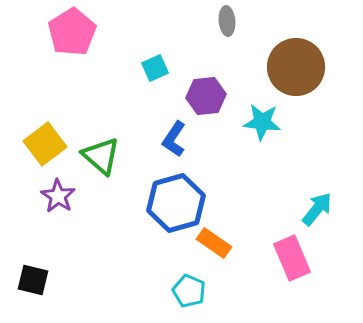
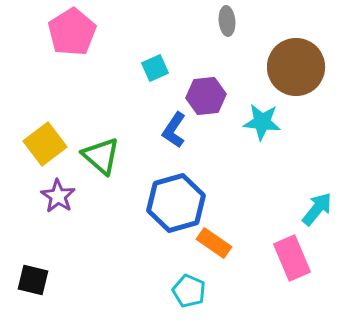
blue L-shape: moved 9 px up
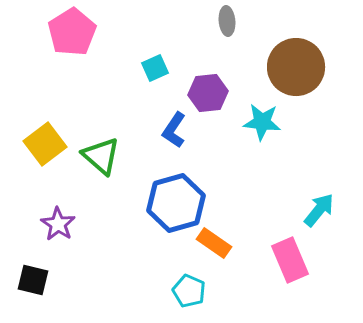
purple hexagon: moved 2 px right, 3 px up
purple star: moved 28 px down
cyan arrow: moved 2 px right, 1 px down
pink rectangle: moved 2 px left, 2 px down
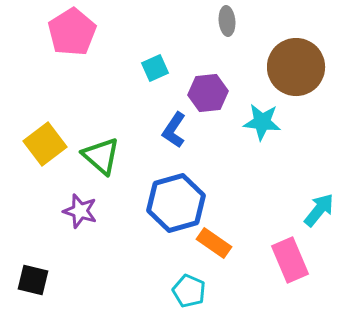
purple star: moved 22 px right, 13 px up; rotated 16 degrees counterclockwise
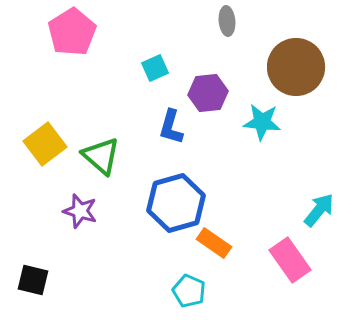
blue L-shape: moved 3 px left, 3 px up; rotated 18 degrees counterclockwise
pink rectangle: rotated 12 degrees counterclockwise
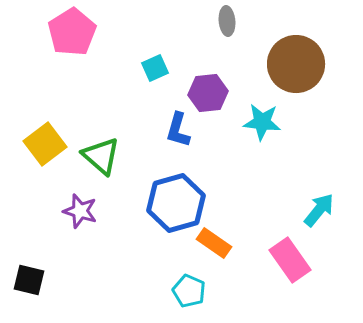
brown circle: moved 3 px up
blue L-shape: moved 7 px right, 3 px down
black square: moved 4 px left
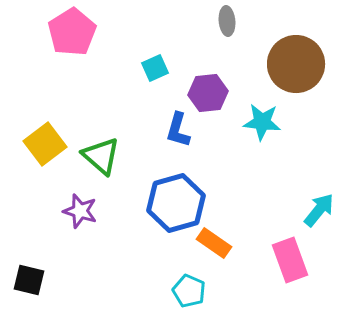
pink rectangle: rotated 15 degrees clockwise
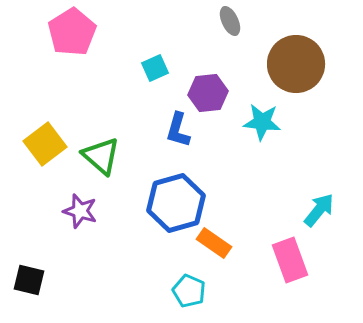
gray ellipse: moved 3 px right; rotated 20 degrees counterclockwise
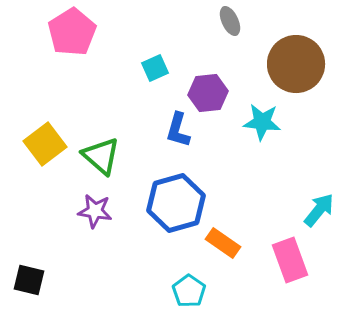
purple star: moved 15 px right; rotated 8 degrees counterclockwise
orange rectangle: moved 9 px right
cyan pentagon: rotated 12 degrees clockwise
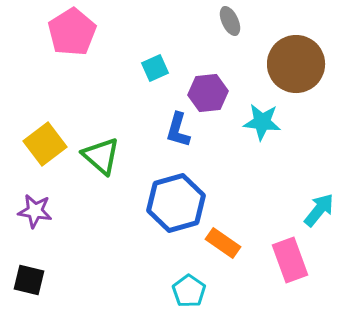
purple star: moved 60 px left
